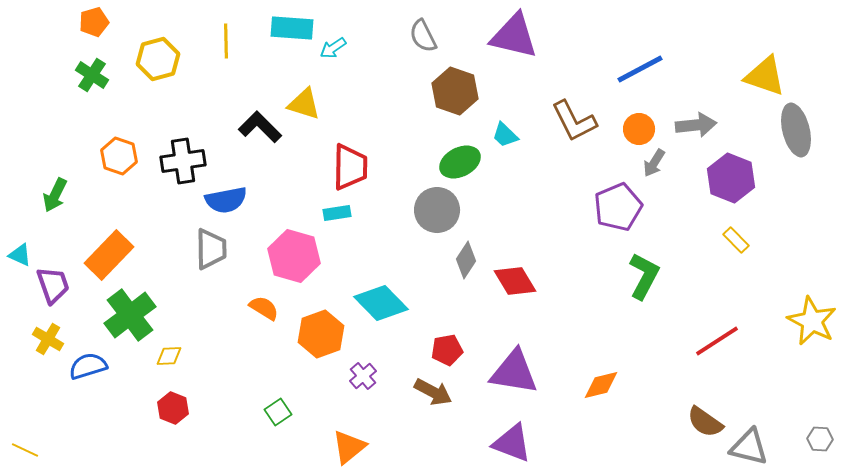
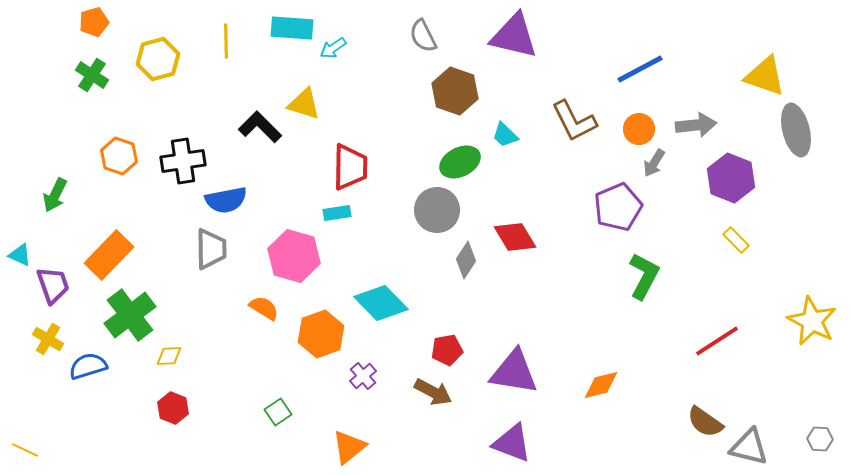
red diamond at (515, 281): moved 44 px up
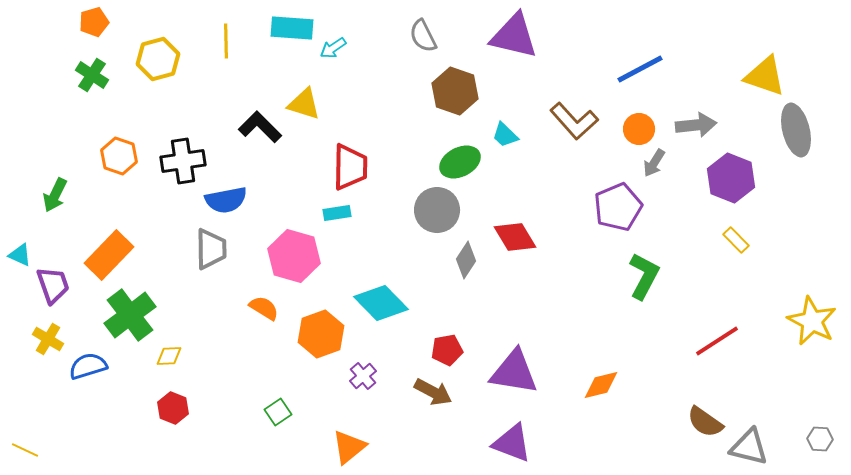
brown L-shape at (574, 121): rotated 15 degrees counterclockwise
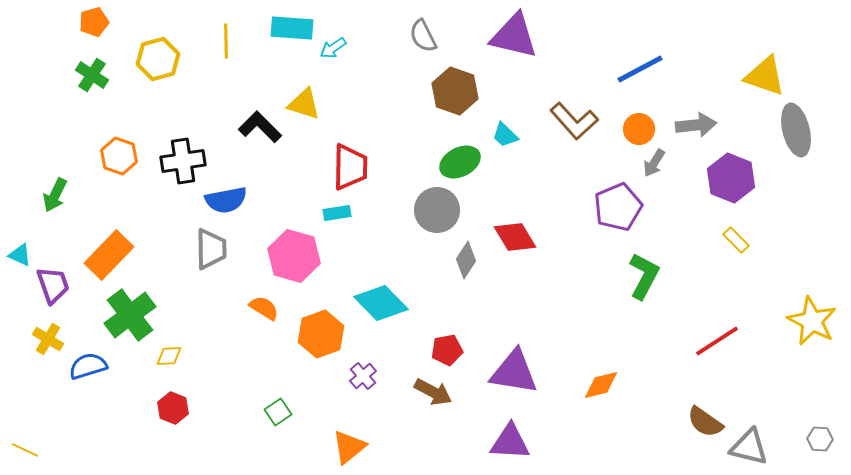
purple triangle at (512, 443): moved 2 px left, 1 px up; rotated 18 degrees counterclockwise
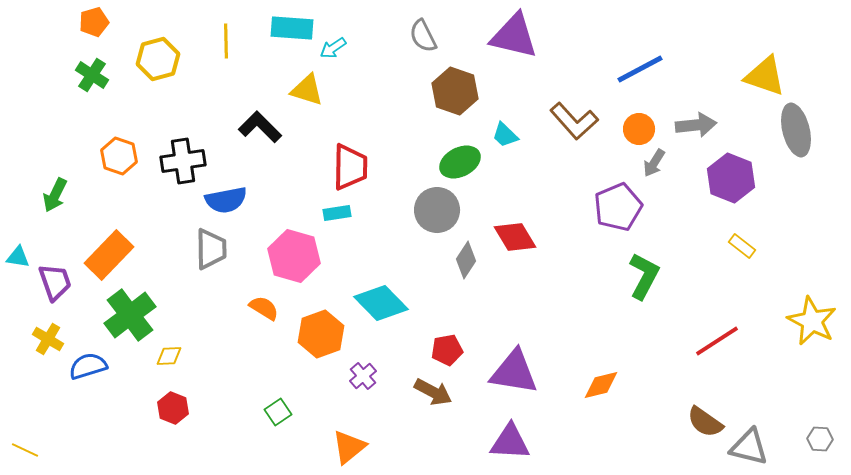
yellow triangle at (304, 104): moved 3 px right, 14 px up
yellow rectangle at (736, 240): moved 6 px right, 6 px down; rotated 8 degrees counterclockwise
cyan triangle at (20, 255): moved 2 px left, 2 px down; rotated 15 degrees counterclockwise
purple trapezoid at (53, 285): moved 2 px right, 3 px up
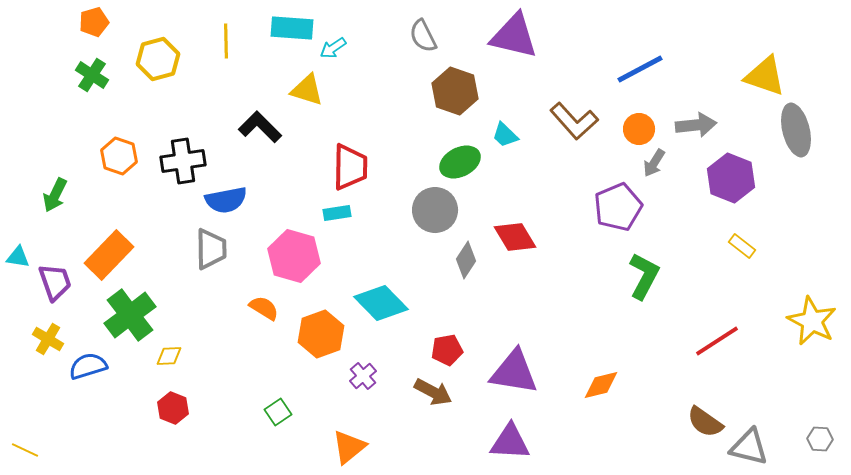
gray circle at (437, 210): moved 2 px left
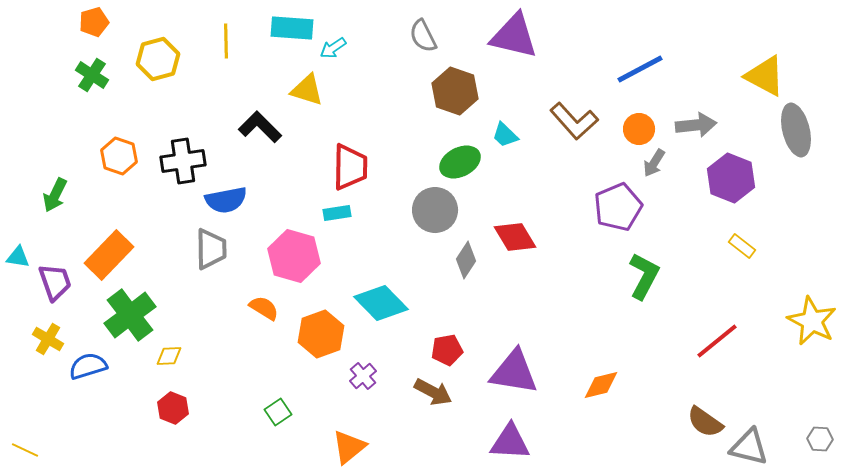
yellow triangle at (765, 76): rotated 9 degrees clockwise
red line at (717, 341): rotated 6 degrees counterclockwise
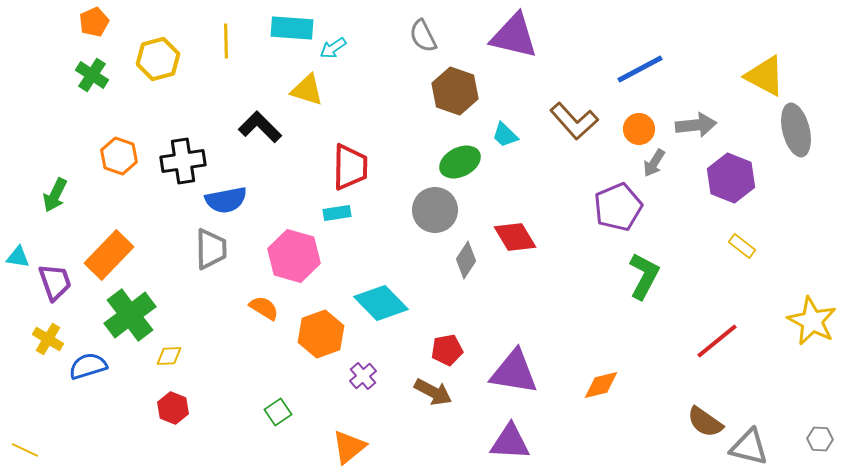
orange pentagon at (94, 22): rotated 8 degrees counterclockwise
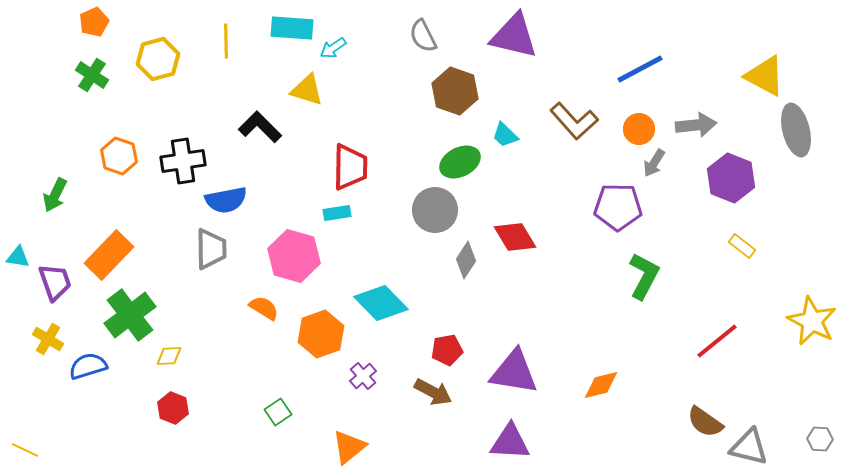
purple pentagon at (618, 207): rotated 24 degrees clockwise
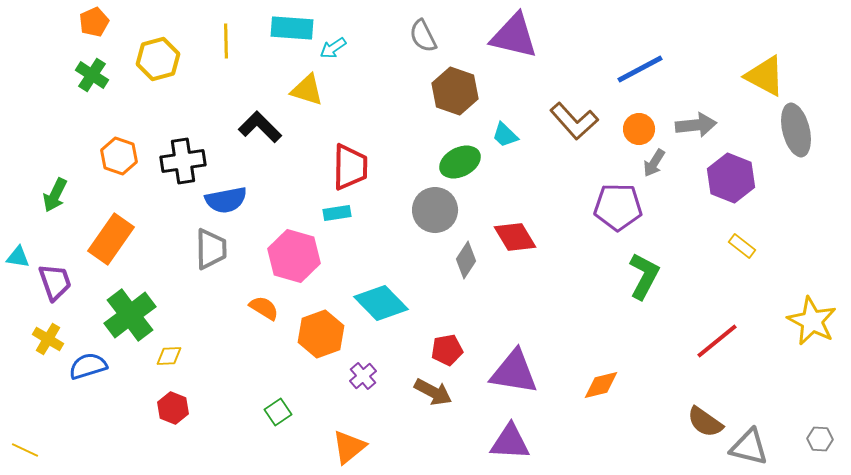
orange rectangle at (109, 255): moved 2 px right, 16 px up; rotated 9 degrees counterclockwise
